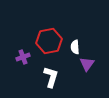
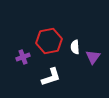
purple triangle: moved 6 px right, 7 px up
white L-shape: rotated 55 degrees clockwise
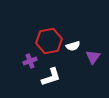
white semicircle: moved 2 px left, 1 px up; rotated 104 degrees counterclockwise
purple cross: moved 7 px right, 4 px down
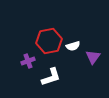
purple cross: moved 2 px left
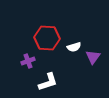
red hexagon: moved 2 px left, 3 px up; rotated 15 degrees clockwise
white semicircle: moved 1 px right, 1 px down
white L-shape: moved 3 px left, 5 px down
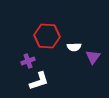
red hexagon: moved 2 px up
white semicircle: rotated 16 degrees clockwise
white L-shape: moved 9 px left, 1 px up
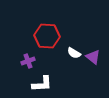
white semicircle: moved 6 px down; rotated 32 degrees clockwise
purple triangle: rotated 28 degrees counterclockwise
white L-shape: moved 3 px right, 3 px down; rotated 15 degrees clockwise
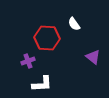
red hexagon: moved 2 px down
white semicircle: moved 29 px up; rotated 24 degrees clockwise
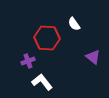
white L-shape: moved 2 px up; rotated 125 degrees counterclockwise
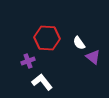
white semicircle: moved 5 px right, 19 px down
